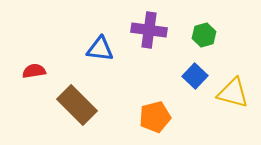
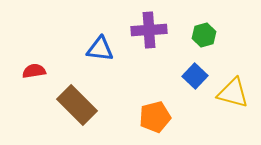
purple cross: rotated 12 degrees counterclockwise
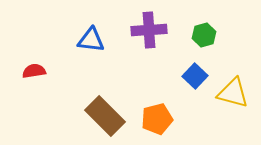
blue triangle: moved 9 px left, 9 px up
brown rectangle: moved 28 px right, 11 px down
orange pentagon: moved 2 px right, 2 px down
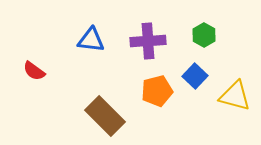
purple cross: moved 1 px left, 11 px down
green hexagon: rotated 15 degrees counterclockwise
red semicircle: rotated 135 degrees counterclockwise
yellow triangle: moved 2 px right, 3 px down
orange pentagon: moved 28 px up
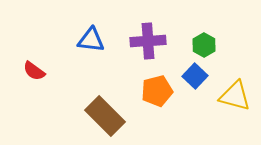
green hexagon: moved 10 px down
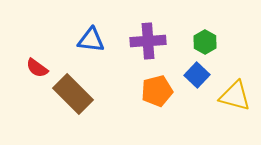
green hexagon: moved 1 px right, 3 px up
red semicircle: moved 3 px right, 3 px up
blue square: moved 2 px right, 1 px up
brown rectangle: moved 32 px left, 22 px up
